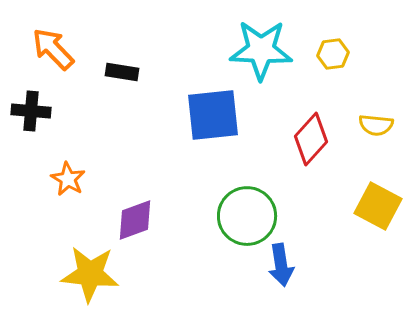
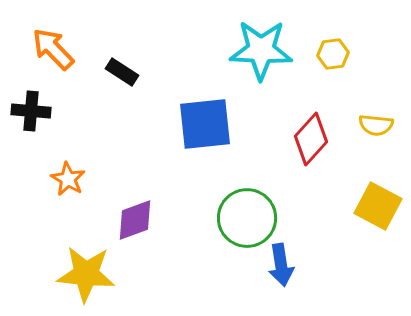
black rectangle: rotated 24 degrees clockwise
blue square: moved 8 px left, 9 px down
green circle: moved 2 px down
yellow star: moved 4 px left
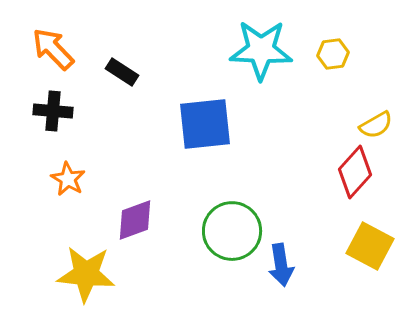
black cross: moved 22 px right
yellow semicircle: rotated 36 degrees counterclockwise
red diamond: moved 44 px right, 33 px down
yellow square: moved 8 px left, 40 px down
green circle: moved 15 px left, 13 px down
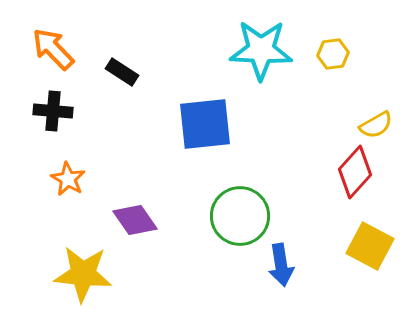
purple diamond: rotated 75 degrees clockwise
green circle: moved 8 px right, 15 px up
yellow star: moved 3 px left
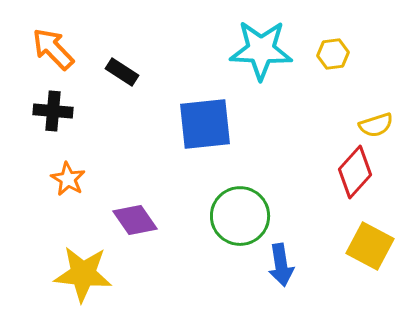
yellow semicircle: rotated 12 degrees clockwise
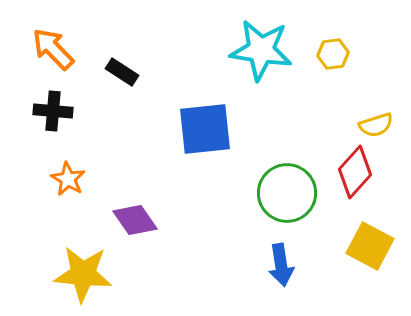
cyan star: rotated 6 degrees clockwise
blue square: moved 5 px down
green circle: moved 47 px right, 23 px up
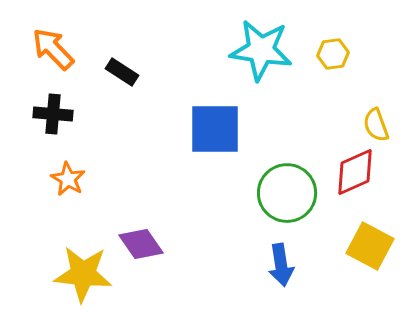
black cross: moved 3 px down
yellow semicircle: rotated 88 degrees clockwise
blue square: moved 10 px right; rotated 6 degrees clockwise
red diamond: rotated 24 degrees clockwise
purple diamond: moved 6 px right, 24 px down
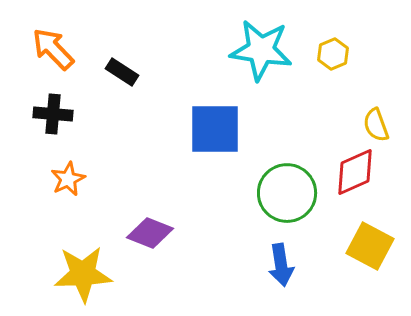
yellow hexagon: rotated 16 degrees counterclockwise
orange star: rotated 16 degrees clockwise
purple diamond: moved 9 px right, 11 px up; rotated 33 degrees counterclockwise
yellow star: rotated 8 degrees counterclockwise
